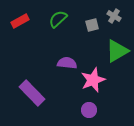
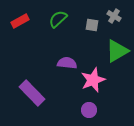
gray square: rotated 24 degrees clockwise
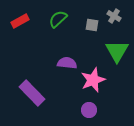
green triangle: rotated 30 degrees counterclockwise
